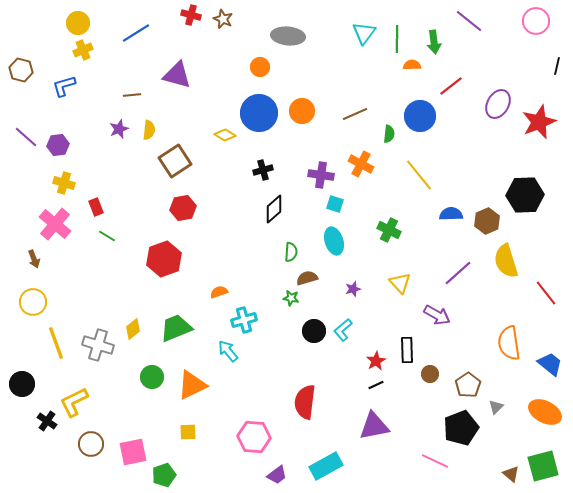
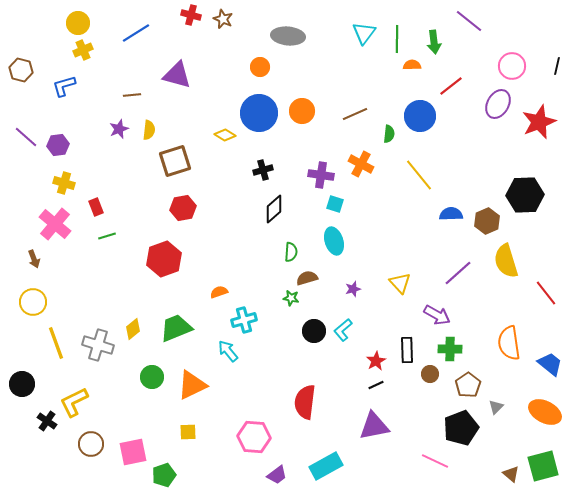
pink circle at (536, 21): moved 24 px left, 45 px down
brown square at (175, 161): rotated 16 degrees clockwise
green cross at (389, 230): moved 61 px right, 119 px down; rotated 25 degrees counterclockwise
green line at (107, 236): rotated 48 degrees counterclockwise
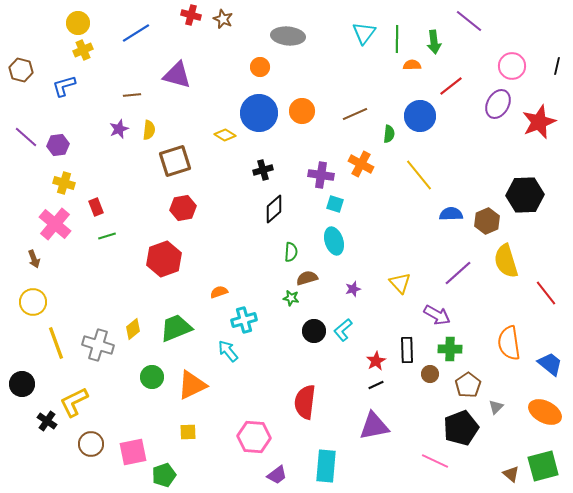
cyan rectangle at (326, 466): rotated 56 degrees counterclockwise
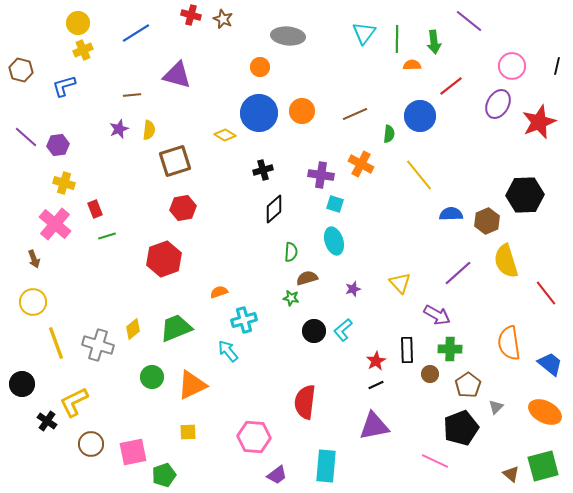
red rectangle at (96, 207): moved 1 px left, 2 px down
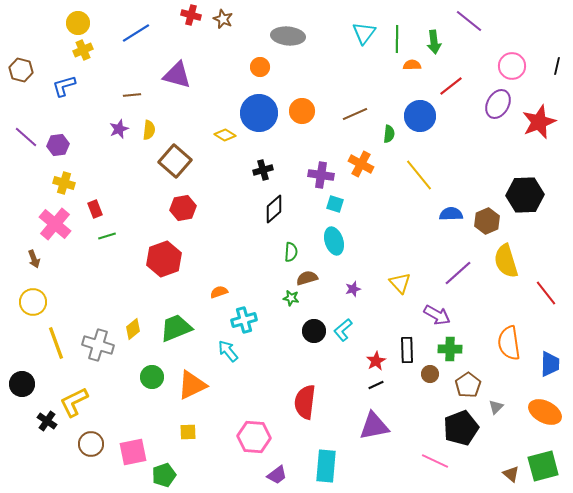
brown square at (175, 161): rotated 32 degrees counterclockwise
blue trapezoid at (550, 364): rotated 52 degrees clockwise
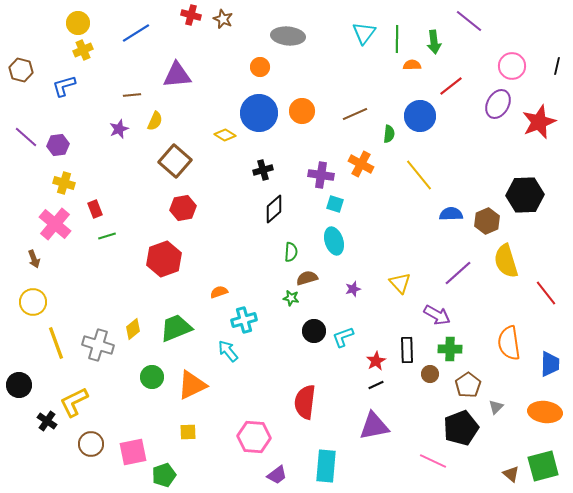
purple triangle at (177, 75): rotated 20 degrees counterclockwise
yellow semicircle at (149, 130): moved 6 px right, 9 px up; rotated 18 degrees clockwise
cyan L-shape at (343, 330): moved 7 px down; rotated 20 degrees clockwise
black circle at (22, 384): moved 3 px left, 1 px down
orange ellipse at (545, 412): rotated 20 degrees counterclockwise
pink line at (435, 461): moved 2 px left
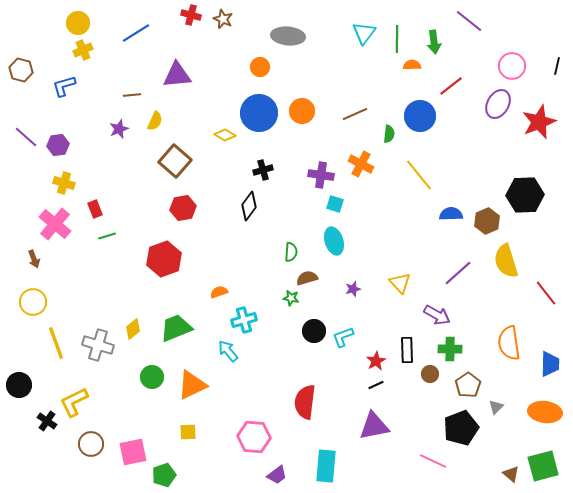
black diamond at (274, 209): moved 25 px left, 3 px up; rotated 12 degrees counterclockwise
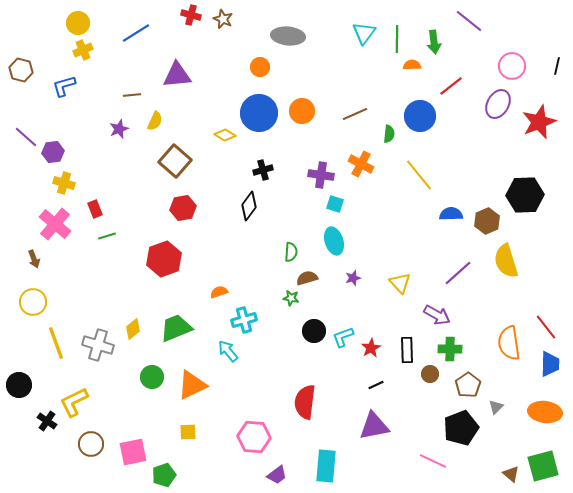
purple hexagon at (58, 145): moved 5 px left, 7 px down
purple star at (353, 289): moved 11 px up
red line at (546, 293): moved 34 px down
red star at (376, 361): moved 5 px left, 13 px up
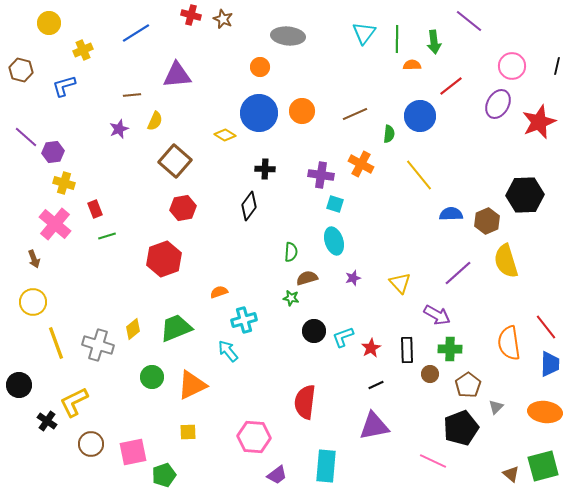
yellow circle at (78, 23): moved 29 px left
black cross at (263, 170): moved 2 px right, 1 px up; rotated 18 degrees clockwise
